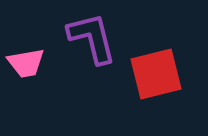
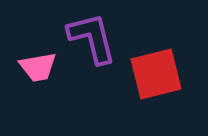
pink trapezoid: moved 12 px right, 4 px down
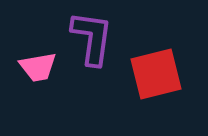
purple L-shape: rotated 22 degrees clockwise
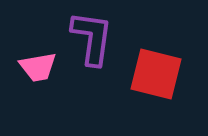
red square: rotated 28 degrees clockwise
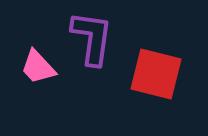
pink trapezoid: rotated 57 degrees clockwise
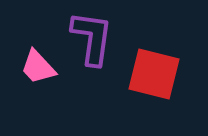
red square: moved 2 px left
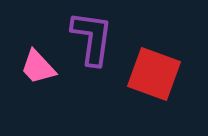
red square: rotated 6 degrees clockwise
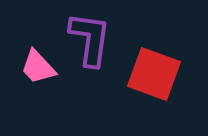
purple L-shape: moved 2 px left, 1 px down
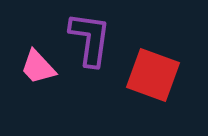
red square: moved 1 px left, 1 px down
